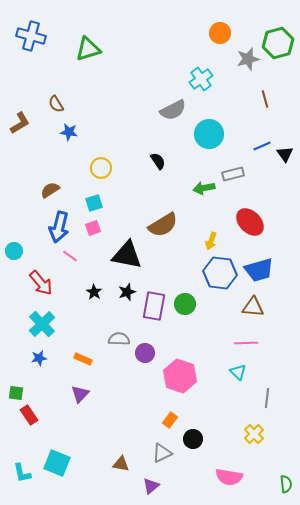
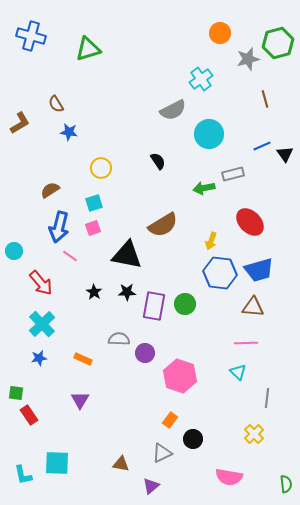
black star at (127, 292): rotated 18 degrees clockwise
purple triangle at (80, 394): moved 6 px down; rotated 12 degrees counterclockwise
cyan square at (57, 463): rotated 20 degrees counterclockwise
cyan L-shape at (22, 473): moved 1 px right, 2 px down
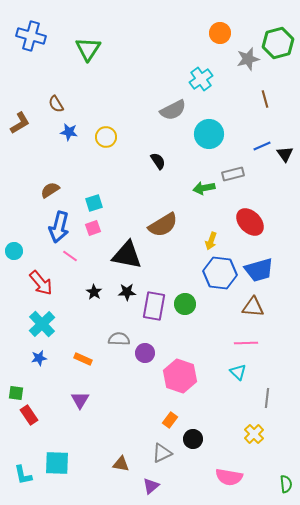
green triangle at (88, 49): rotated 40 degrees counterclockwise
yellow circle at (101, 168): moved 5 px right, 31 px up
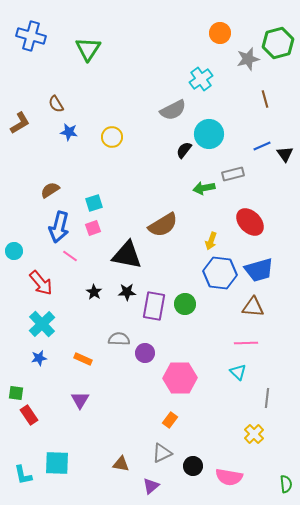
yellow circle at (106, 137): moved 6 px right
black semicircle at (158, 161): moved 26 px right, 11 px up; rotated 108 degrees counterclockwise
pink hexagon at (180, 376): moved 2 px down; rotated 20 degrees counterclockwise
black circle at (193, 439): moved 27 px down
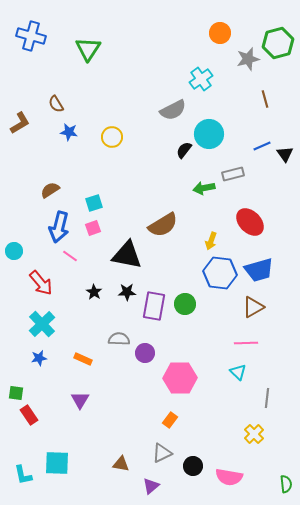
brown triangle at (253, 307): rotated 35 degrees counterclockwise
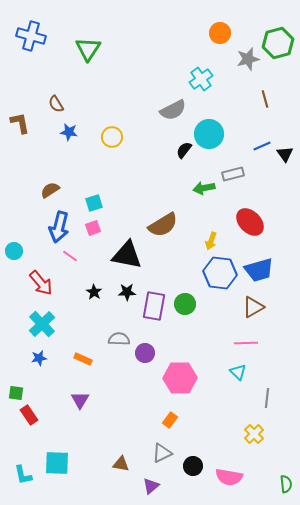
brown L-shape at (20, 123): rotated 70 degrees counterclockwise
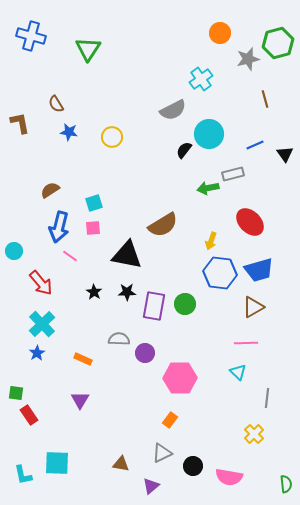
blue line at (262, 146): moved 7 px left, 1 px up
green arrow at (204, 188): moved 4 px right
pink square at (93, 228): rotated 14 degrees clockwise
blue star at (39, 358): moved 2 px left, 5 px up; rotated 21 degrees counterclockwise
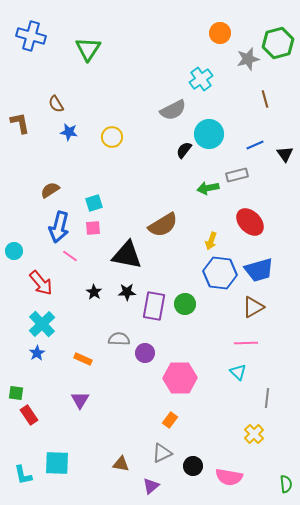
gray rectangle at (233, 174): moved 4 px right, 1 px down
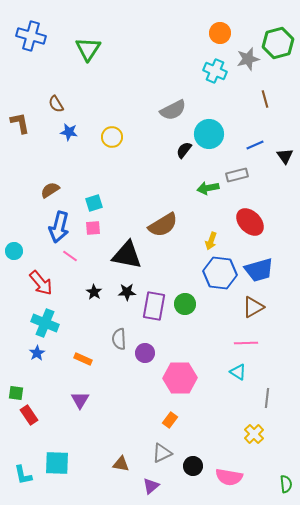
cyan cross at (201, 79): moved 14 px right, 8 px up; rotated 30 degrees counterclockwise
black triangle at (285, 154): moved 2 px down
cyan cross at (42, 324): moved 3 px right, 1 px up; rotated 24 degrees counterclockwise
gray semicircle at (119, 339): rotated 95 degrees counterclockwise
cyan triangle at (238, 372): rotated 12 degrees counterclockwise
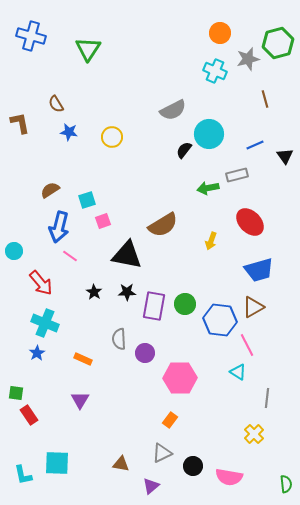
cyan square at (94, 203): moved 7 px left, 3 px up
pink square at (93, 228): moved 10 px right, 7 px up; rotated 14 degrees counterclockwise
blue hexagon at (220, 273): moved 47 px down
pink line at (246, 343): moved 1 px right, 2 px down; rotated 65 degrees clockwise
